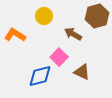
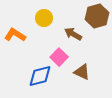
yellow circle: moved 2 px down
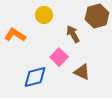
yellow circle: moved 3 px up
brown arrow: rotated 30 degrees clockwise
blue diamond: moved 5 px left, 1 px down
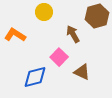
yellow circle: moved 3 px up
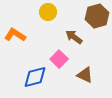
yellow circle: moved 4 px right
brown arrow: moved 1 px right, 3 px down; rotated 24 degrees counterclockwise
pink square: moved 2 px down
brown triangle: moved 3 px right, 3 px down
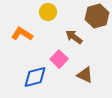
orange L-shape: moved 7 px right, 1 px up
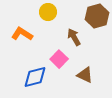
brown arrow: rotated 24 degrees clockwise
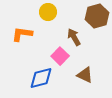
orange L-shape: rotated 25 degrees counterclockwise
pink square: moved 1 px right, 3 px up
blue diamond: moved 6 px right, 1 px down
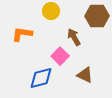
yellow circle: moved 3 px right, 1 px up
brown hexagon: rotated 15 degrees clockwise
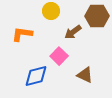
brown arrow: moved 1 px left, 5 px up; rotated 96 degrees counterclockwise
pink square: moved 1 px left
blue diamond: moved 5 px left, 2 px up
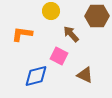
brown arrow: moved 2 px left, 2 px down; rotated 84 degrees clockwise
pink square: rotated 18 degrees counterclockwise
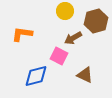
yellow circle: moved 14 px right
brown hexagon: moved 1 px left, 5 px down; rotated 15 degrees counterclockwise
brown arrow: moved 2 px right, 4 px down; rotated 78 degrees counterclockwise
